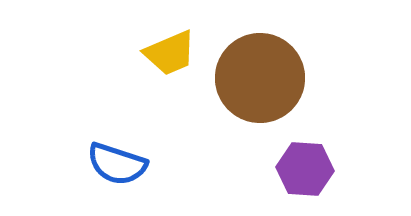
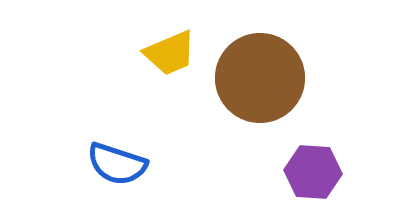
purple hexagon: moved 8 px right, 3 px down
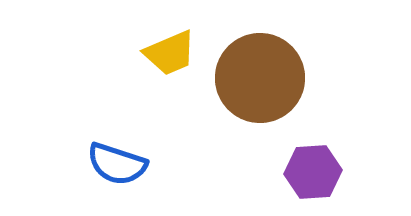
purple hexagon: rotated 8 degrees counterclockwise
